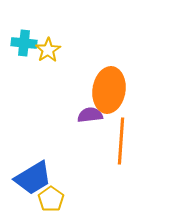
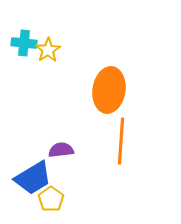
purple semicircle: moved 29 px left, 35 px down
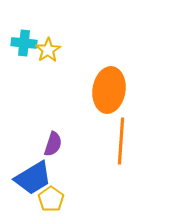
purple semicircle: moved 8 px left, 6 px up; rotated 115 degrees clockwise
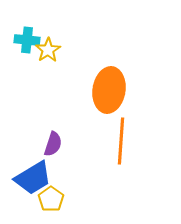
cyan cross: moved 3 px right, 3 px up
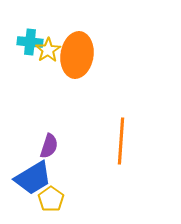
cyan cross: moved 3 px right, 2 px down
orange ellipse: moved 32 px left, 35 px up
purple semicircle: moved 4 px left, 2 px down
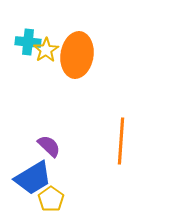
cyan cross: moved 2 px left
yellow star: moved 2 px left
purple semicircle: rotated 65 degrees counterclockwise
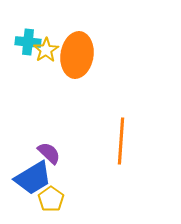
purple semicircle: moved 7 px down
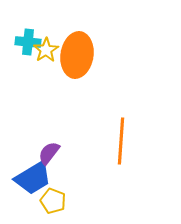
purple semicircle: rotated 95 degrees counterclockwise
yellow pentagon: moved 2 px right, 2 px down; rotated 15 degrees counterclockwise
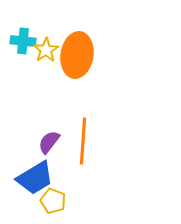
cyan cross: moved 5 px left, 1 px up
orange line: moved 38 px left
purple semicircle: moved 11 px up
blue trapezoid: moved 2 px right
